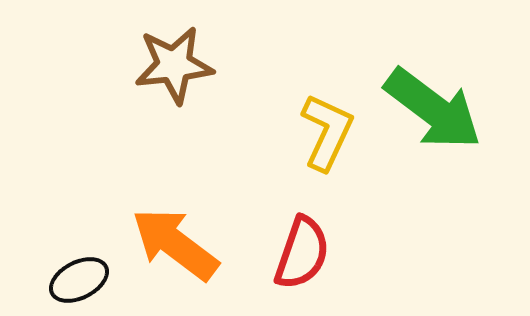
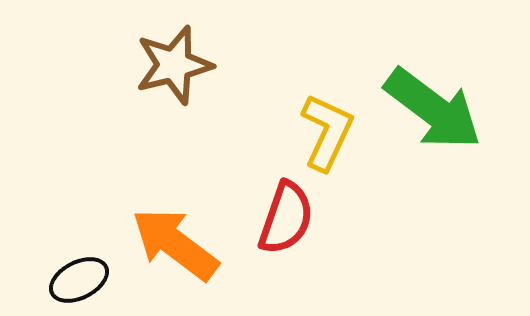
brown star: rotated 8 degrees counterclockwise
red semicircle: moved 16 px left, 35 px up
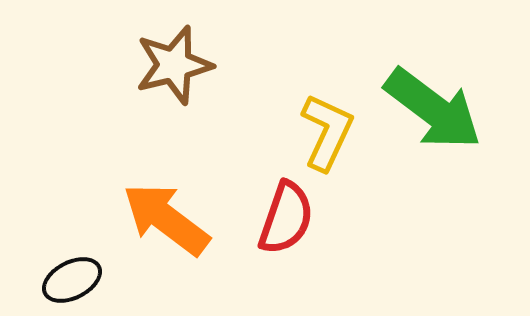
orange arrow: moved 9 px left, 25 px up
black ellipse: moved 7 px left
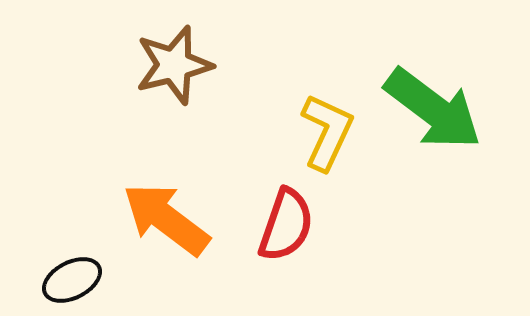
red semicircle: moved 7 px down
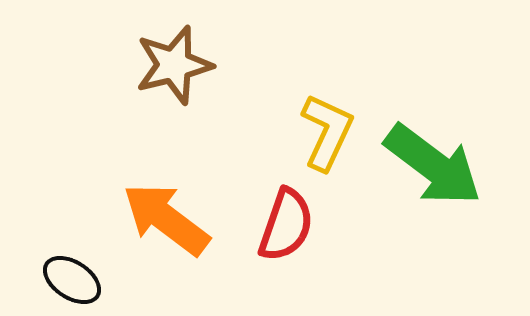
green arrow: moved 56 px down
black ellipse: rotated 60 degrees clockwise
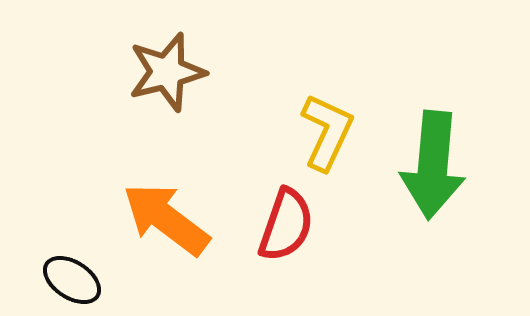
brown star: moved 7 px left, 7 px down
green arrow: rotated 58 degrees clockwise
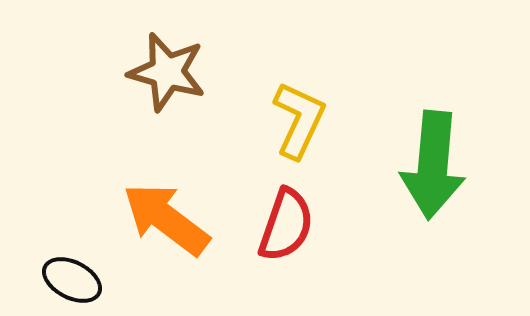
brown star: rotated 30 degrees clockwise
yellow L-shape: moved 28 px left, 12 px up
black ellipse: rotated 6 degrees counterclockwise
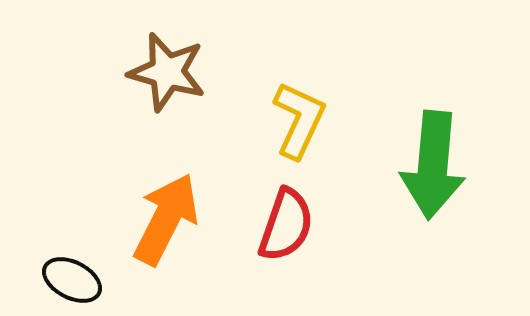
orange arrow: rotated 80 degrees clockwise
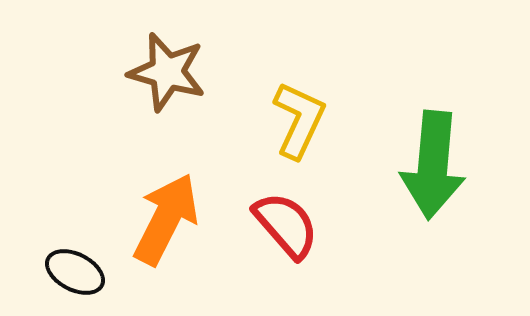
red semicircle: rotated 60 degrees counterclockwise
black ellipse: moved 3 px right, 8 px up
